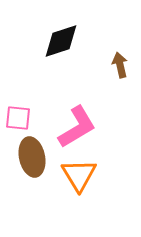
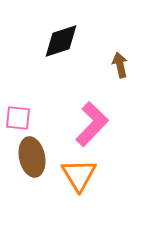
pink L-shape: moved 15 px right, 3 px up; rotated 15 degrees counterclockwise
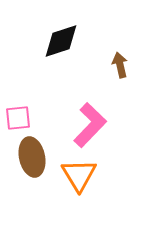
pink square: rotated 12 degrees counterclockwise
pink L-shape: moved 2 px left, 1 px down
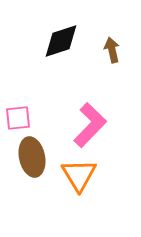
brown arrow: moved 8 px left, 15 px up
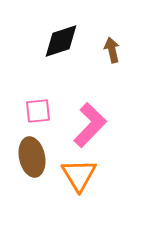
pink square: moved 20 px right, 7 px up
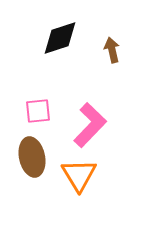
black diamond: moved 1 px left, 3 px up
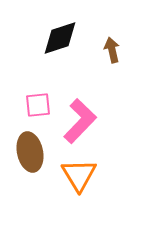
pink square: moved 6 px up
pink L-shape: moved 10 px left, 4 px up
brown ellipse: moved 2 px left, 5 px up
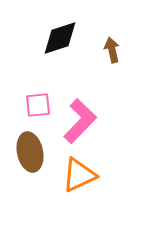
orange triangle: rotated 36 degrees clockwise
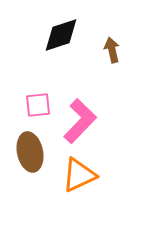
black diamond: moved 1 px right, 3 px up
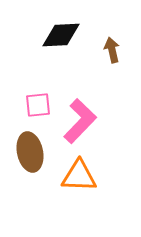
black diamond: rotated 15 degrees clockwise
orange triangle: moved 1 px down; rotated 27 degrees clockwise
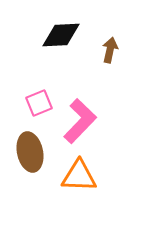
brown arrow: moved 2 px left; rotated 25 degrees clockwise
pink square: moved 1 px right, 2 px up; rotated 16 degrees counterclockwise
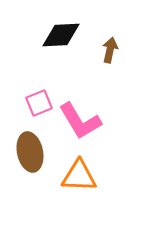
pink L-shape: rotated 105 degrees clockwise
